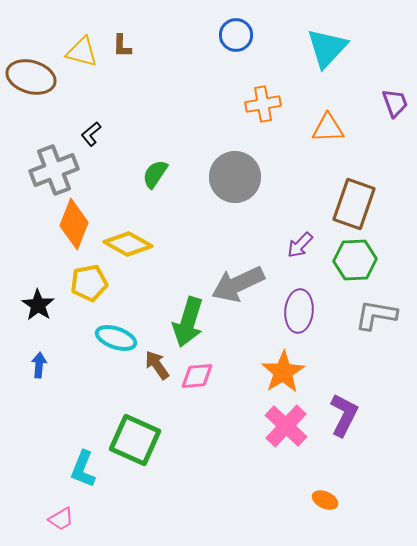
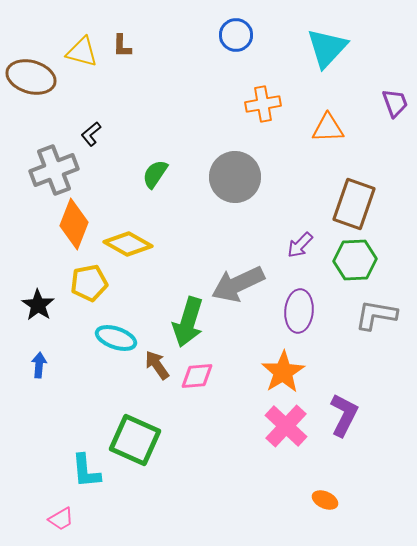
cyan L-shape: moved 3 px right, 2 px down; rotated 27 degrees counterclockwise
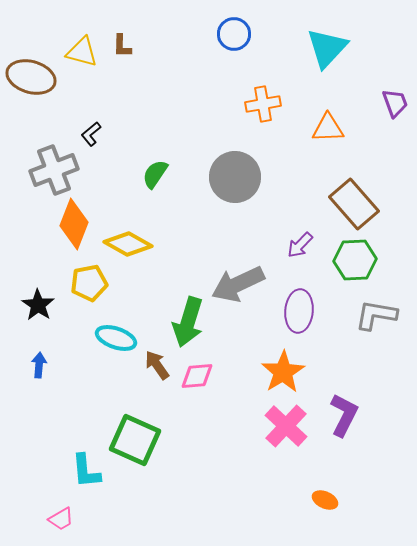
blue circle: moved 2 px left, 1 px up
brown rectangle: rotated 60 degrees counterclockwise
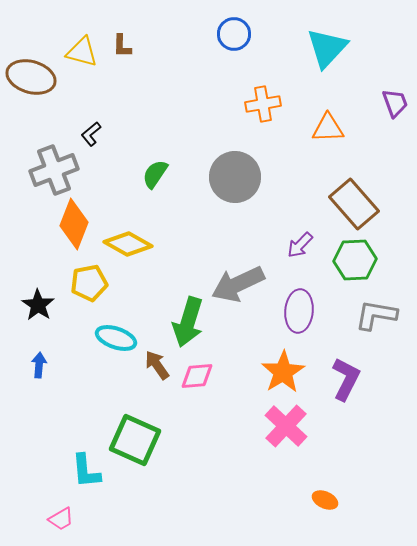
purple L-shape: moved 2 px right, 36 px up
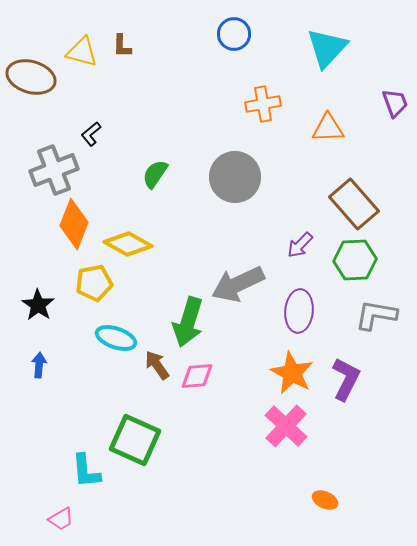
yellow pentagon: moved 5 px right
orange star: moved 9 px right, 1 px down; rotated 12 degrees counterclockwise
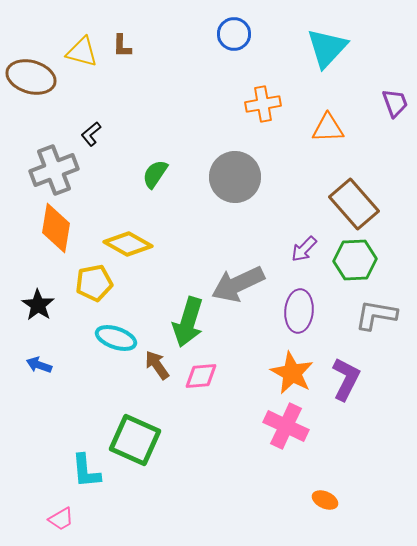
orange diamond: moved 18 px left, 4 px down; rotated 12 degrees counterclockwise
purple arrow: moved 4 px right, 4 px down
blue arrow: rotated 75 degrees counterclockwise
pink diamond: moved 4 px right
pink cross: rotated 18 degrees counterclockwise
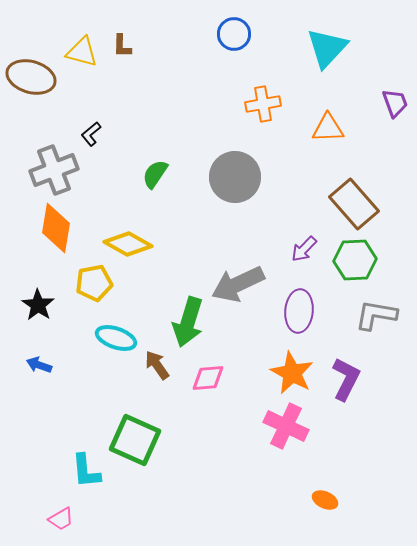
pink diamond: moved 7 px right, 2 px down
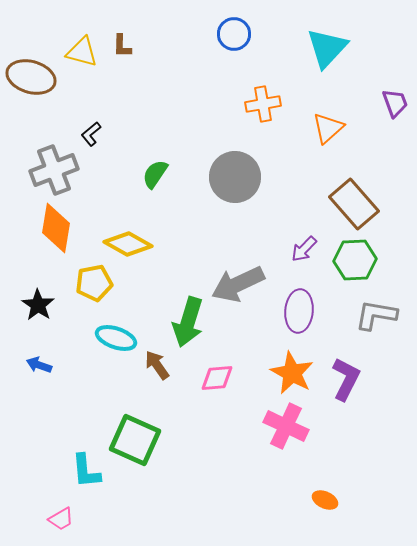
orange triangle: rotated 40 degrees counterclockwise
pink diamond: moved 9 px right
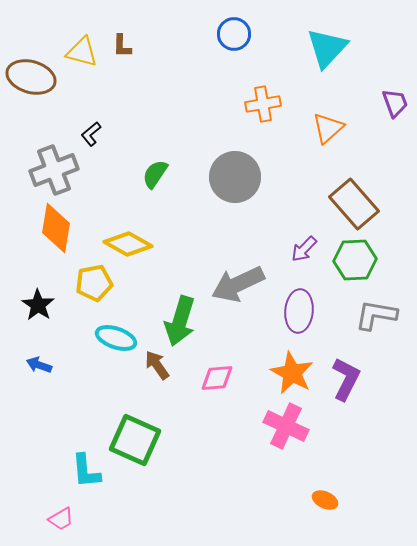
green arrow: moved 8 px left, 1 px up
